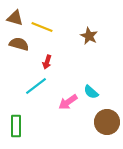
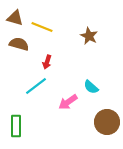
cyan semicircle: moved 5 px up
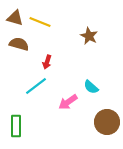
yellow line: moved 2 px left, 5 px up
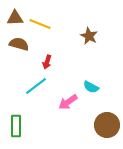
brown triangle: rotated 18 degrees counterclockwise
yellow line: moved 2 px down
cyan semicircle: rotated 14 degrees counterclockwise
brown circle: moved 3 px down
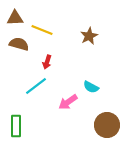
yellow line: moved 2 px right, 6 px down
brown star: rotated 18 degrees clockwise
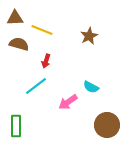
red arrow: moved 1 px left, 1 px up
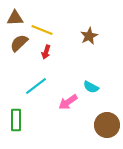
brown semicircle: moved 1 px up; rotated 60 degrees counterclockwise
red arrow: moved 9 px up
green rectangle: moved 6 px up
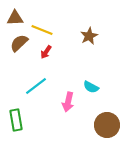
red arrow: rotated 16 degrees clockwise
pink arrow: rotated 42 degrees counterclockwise
green rectangle: rotated 10 degrees counterclockwise
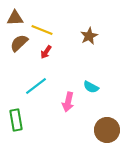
brown circle: moved 5 px down
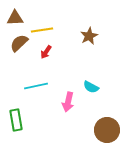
yellow line: rotated 30 degrees counterclockwise
cyan line: rotated 25 degrees clockwise
